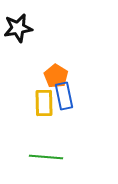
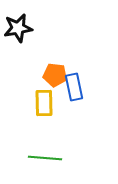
orange pentagon: moved 1 px left, 1 px up; rotated 25 degrees counterclockwise
blue rectangle: moved 10 px right, 9 px up
green line: moved 1 px left, 1 px down
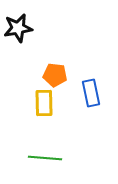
blue rectangle: moved 17 px right, 6 px down
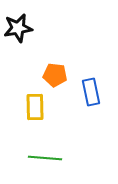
blue rectangle: moved 1 px up
yellow rectangle: moved 9 px left, 4 px down
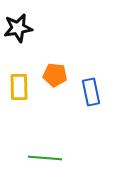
yellow rectangle: moved 16 px left, 20 px up
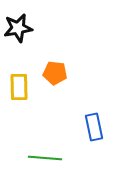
orange pentagon: moved 2 px up
blue rectangle: moved 3 px right, 35 px down
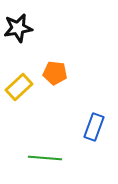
yellow rectangle: rotated 48 degrees clockwise
blue rectangle: rotated 32 degrees clockwise
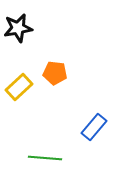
blue rectangle: rotated 20 degrees clockwise
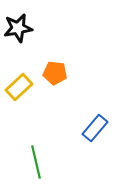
blue rectangle: moved 1 px right, 1 px down
green line: moved 9 px left, 4 px down; rotated 72 degrees clockwise
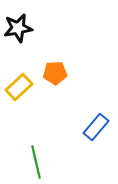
orange pentagon: rotated 10 degrees counterclockwise
blue rectangle: moved 1 px right, 1 px up
